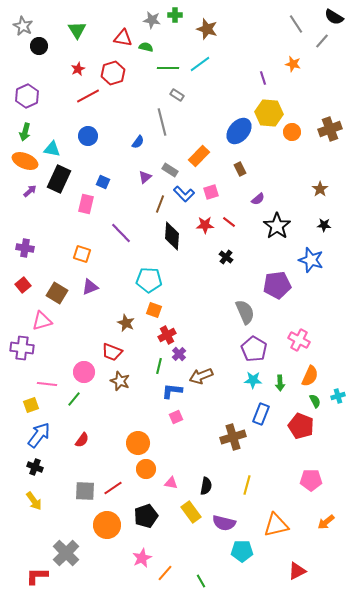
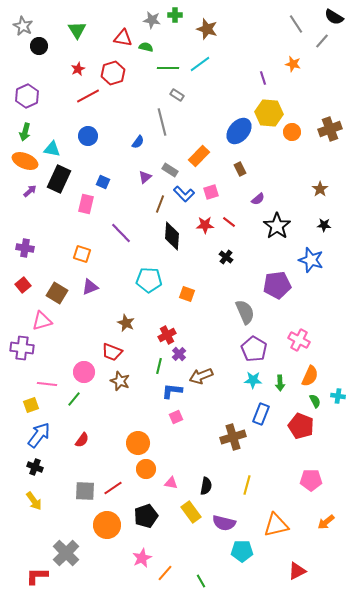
orange square at (154, 310): moved 33 px right, 16 px up
cyan cross at (338, 396): rotated 24 degrees clockwise
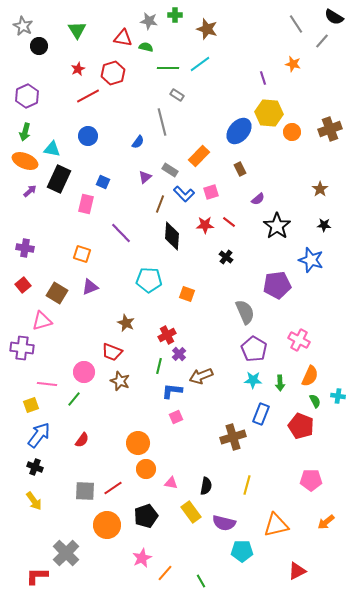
gray star at (152, 20): moved 3 px left, 1 px down
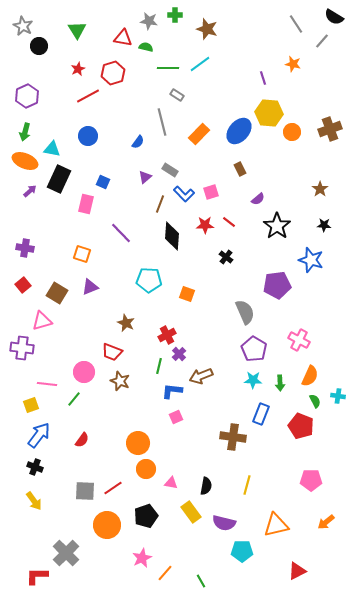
orange rectangle at (199, 156): moved 22 px up
brown cross at (233, 437): rotated 25 degrees clockwise
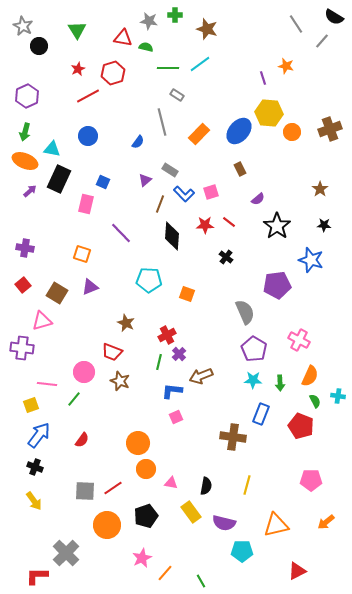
orange star at (293, 64): moved 7 px left, 2 px down
purple triangle at (145, 177): moved 3 px down
green line at (159, 366): moved 4 px up
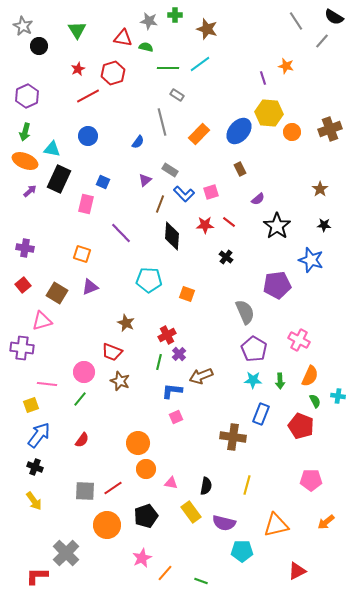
gray line at (296, 24): moved 3 px up
green arrow at (280, 383): moved 2 px up
green line at (74, 399): moved 6 px right
green line at (201, 581): rotated 40 degrees counterclockwise
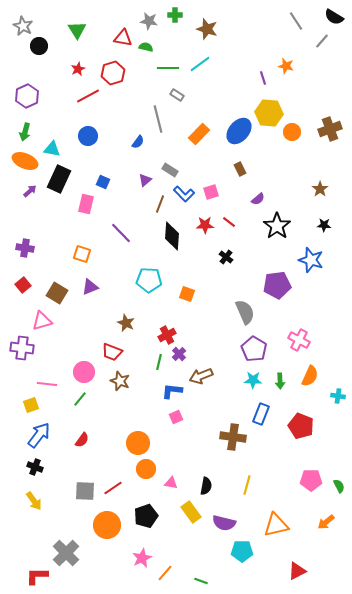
gray line at (162, 122): moved 4 px left, 3 px up
green semicircle at (315, 401): moved 24 px right, 85 px down
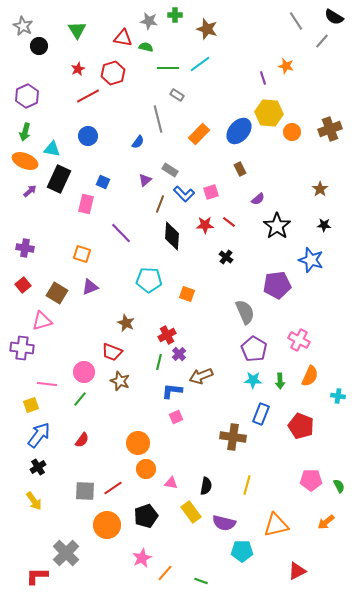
black cross at (35, 467): moved 3 px right; rotated 35 degrees clockwise
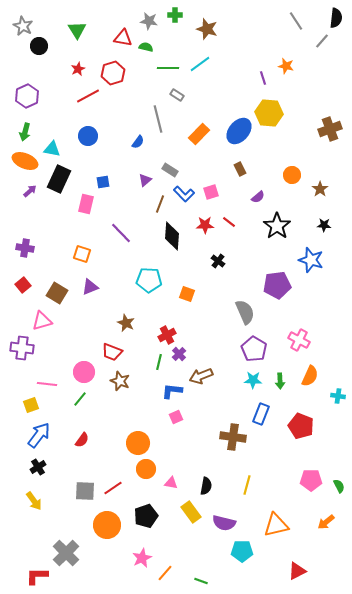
black semicircle at (334, 17): moved 2 px right, 1 px down; rotated 114 degrees counterclockwise
orange circle at (292, 132): moved 43 px down
blue square at (103, 182): rotated 32 degrees counterclockwise
purple semicircle at (258, 199): moved 2 px up
black cross at (226, 257): moved 8 px left, 4 px down
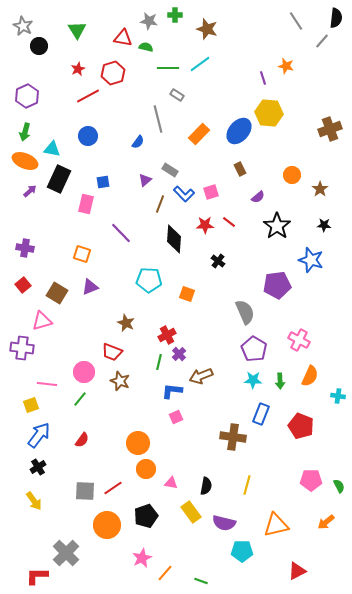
black diamond at (172, 236): moved 2 px right, 3 px down
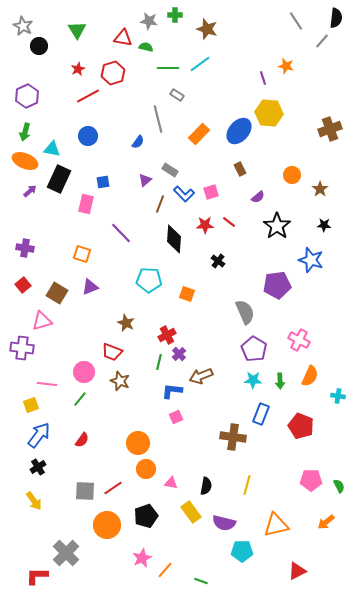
orange line at (165, 573): moved 3 px up
